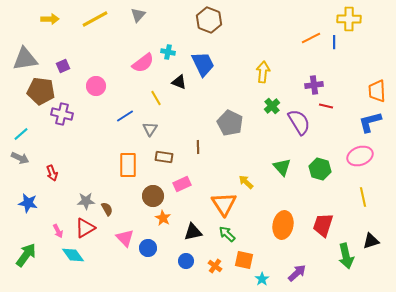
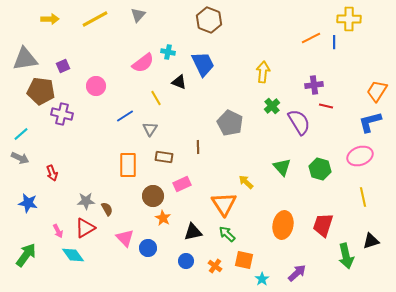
orange trapezoid at (377, 91): rotated 35 degrees clockwise
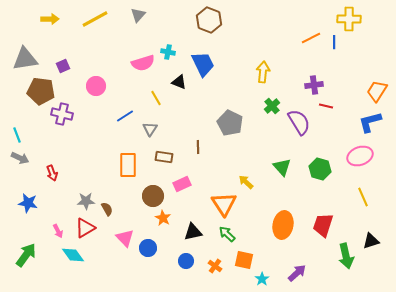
pink semicircle at (143, 63): rotated 20 degrees clockwise
cyan line at (21, 134): moved 4 px left, 1 px down; rotated 70 degrees counterclockwise
yellow line at (363, 197): rotated 12 degrees counterclockwise
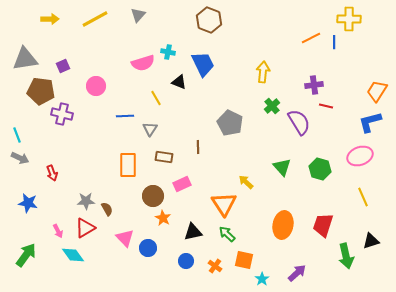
blue line at (125, 116): rotated 30 degrees clockwise
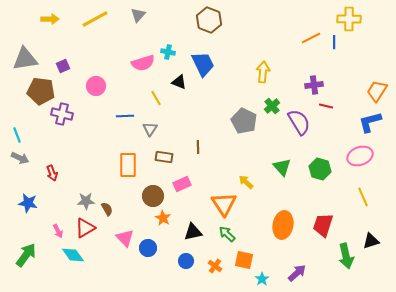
gray pentagon at (230, 123): moved 14 px right, 2 px up
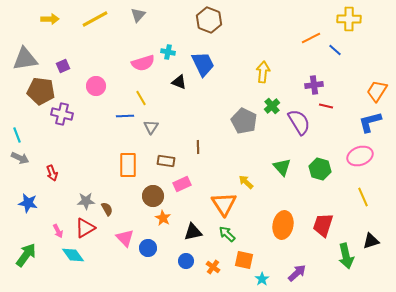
blue line at (334, 42): moved 1 px right, 8 px down; rotated 48 degrees counterclockwise
yellow line at (156, 98): moved 15 px left
gray triangle at (150, 129): moved 1 px right, 2 px up
brown rectangle at (164, 157): moved 2 px right, 4 px down
orange cross at (215, 266): moved 2 px left, 1 px down
